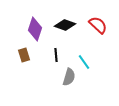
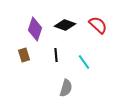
gray semicircle: moved 3 px left, 11 px down
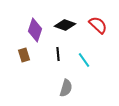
purple diamond: moved 1 px down
black line: moved 2 px right, 1 px up
cyan line: moved 2 px up
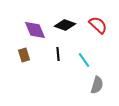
purple diamond: rotated 40 degrees counterclockwise
gray semicircle: moved 31 px right, 3 px up
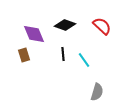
red semicircle: moved 4 px right, 1 px down
purple diamond: moved 1 px left, 4 px down
black line: moved 5 px right
gray semicircle: moved 7 px down
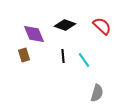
black line: moved 2 px down
gray semicircle: moved 1 px down
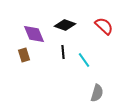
red semicircle: moved 2 px right
black line: moved 4 px up
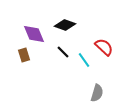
red semicircle: moved 21 px down
black line: rotated 40 degrees counterclockwise
